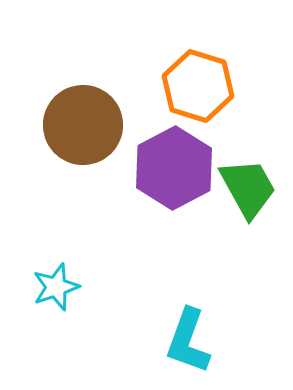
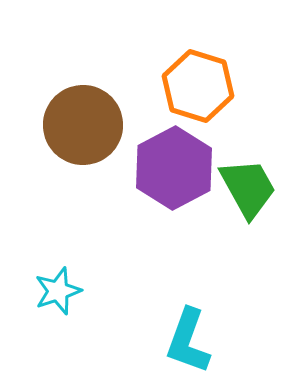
cyan star: moved 2 px right, 4 px down
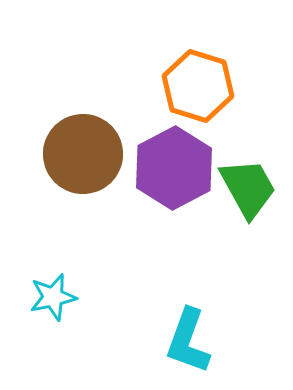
brown circle: moved 29 px down
cyan star: moved 5 px left, 6 px down; rotated 6 degrees clockwise
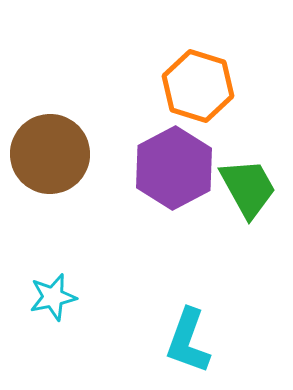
brown circle: moved 33 px left
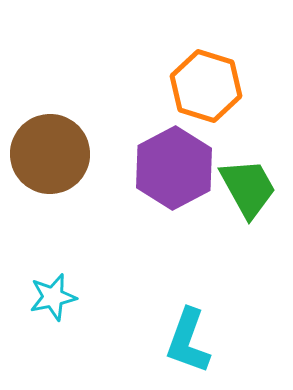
orange hexagon: moved 8 px right
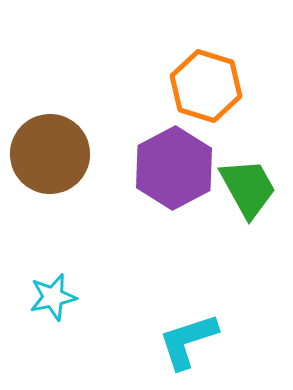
cyan L-shape: rotated 52 degrees clockwise
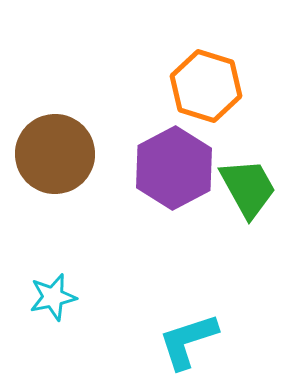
brown circle: moved 5 px right
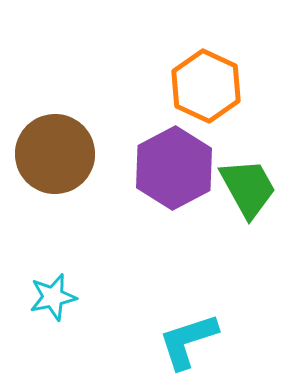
orange hexagon: rotated 8 degrees clockwise
